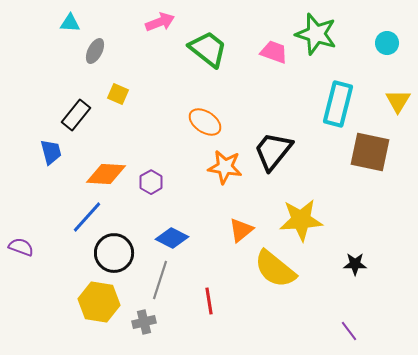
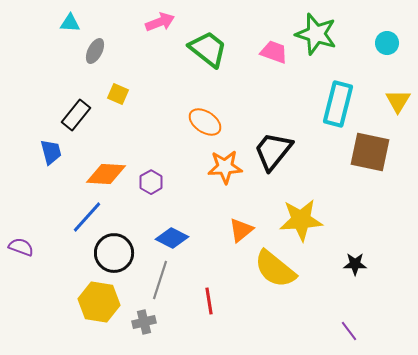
orange star: rotated 12 degrees counterclockwise
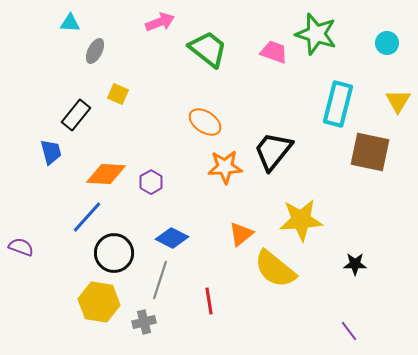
orange triangle: moved 4 px down
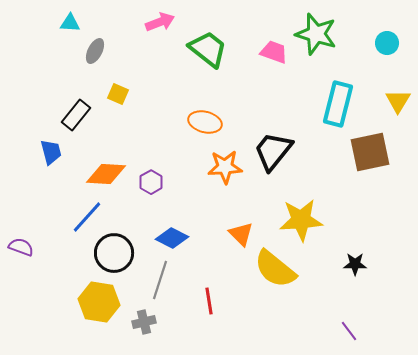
orange ellipse: rotated 20 degrees counterclockwise
brown square: rotated 24 degrees counterclockwise
orange triangle: rotated 36 degrees counterclockwise
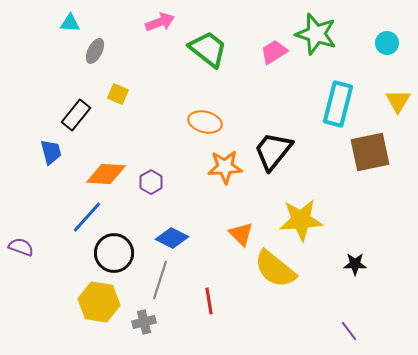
pink trapezoid: rotated 52 degrees counterclockwise
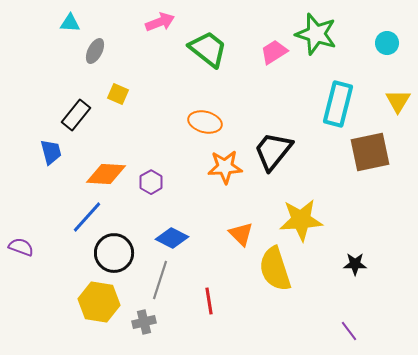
yellow semicircle: rotated 33 degrees clockwise
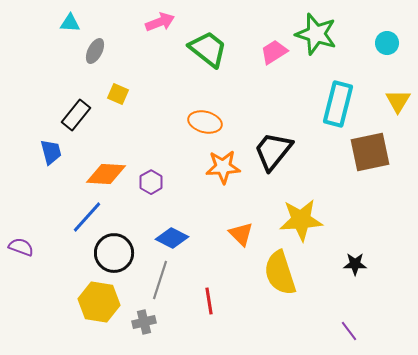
orange star: moved 2 px left
yellow semicircle: moved 5 px right, 4 px down
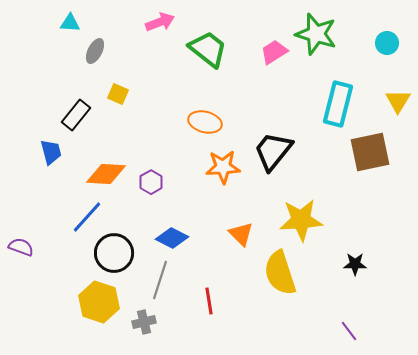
yellow hexagon: rotated 9 degrees clockwise
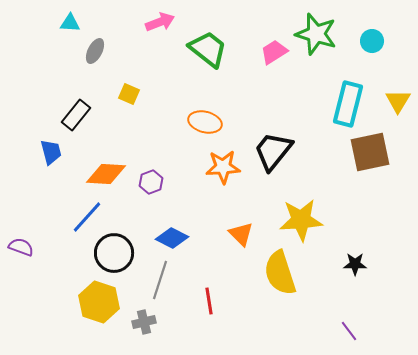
cyan circle: moved 15 px left, 2 px up
yellow square: moved 11 px right
cyan rectangle: moved 10 px right
purple hexagon: rotated 10 degrees clockwise
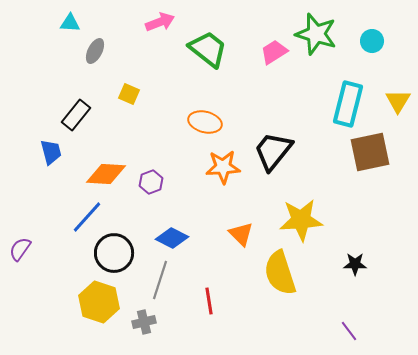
purple semicircle: moved 1 px left, 2 px down; rotated 75 degrees counterclockwise
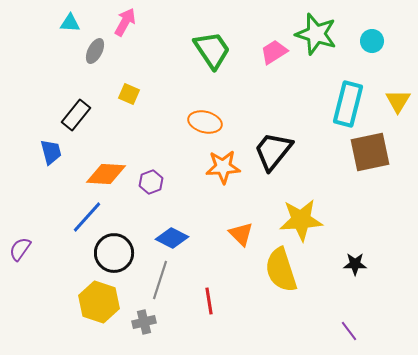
pink arrow: moved 35 px left; rotated 40 degrees counterclockwise
green trapezoid: moved 4 px right, 1 px down; rotated 18 degrees clockwise
yellow semicircle: moved 1 px right, 3 px up
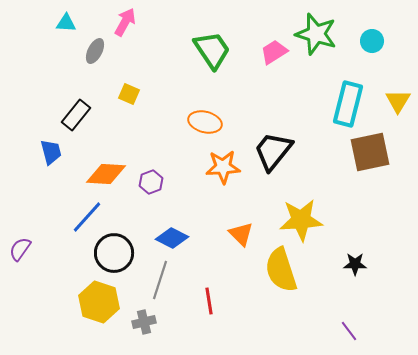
cyan triangle: moved 4 px left
